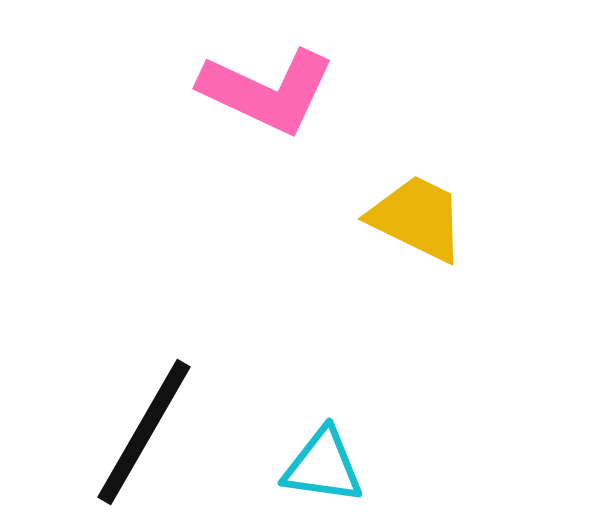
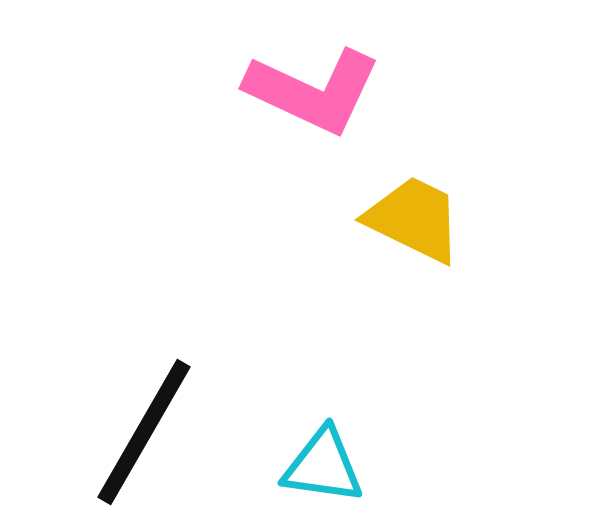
pink L-shape: moved 46 px right
yellow trapezoid: moved 3 px left, 1 px down
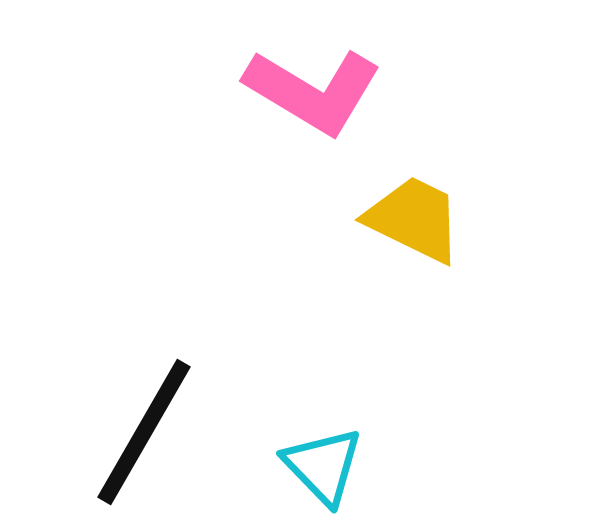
pink L-shape: rotated 6 degrees clockwise
cyan triangle: rotated 38 degrees clockwise
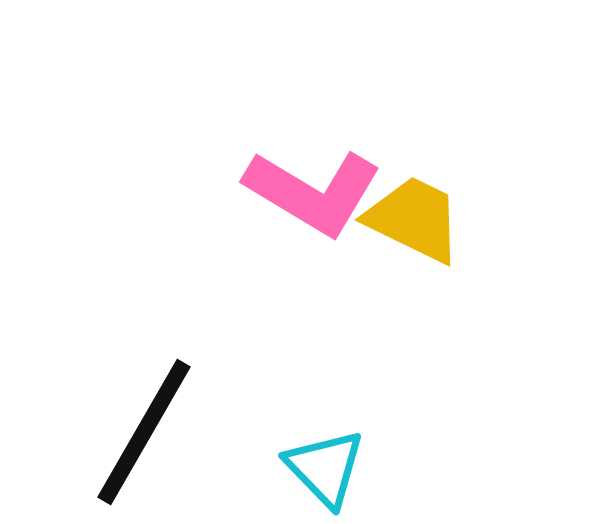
pink L-shape: moved 101 px down
cyan triangle: moved 2 px right, 2 px down
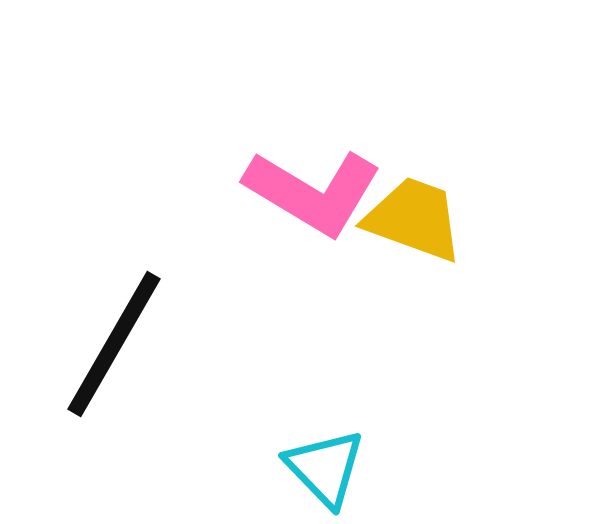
yellow trapezoid: rotated 6 degrees counterclockwise
black line: moved 30 px left, 88 px up
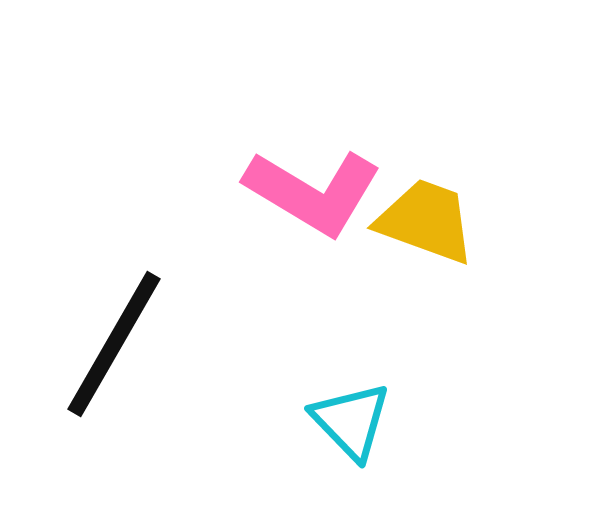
yellow trapezoid: moved 12 px right, 2 px down
cyan triangle: moved 26 px right, 47 px up
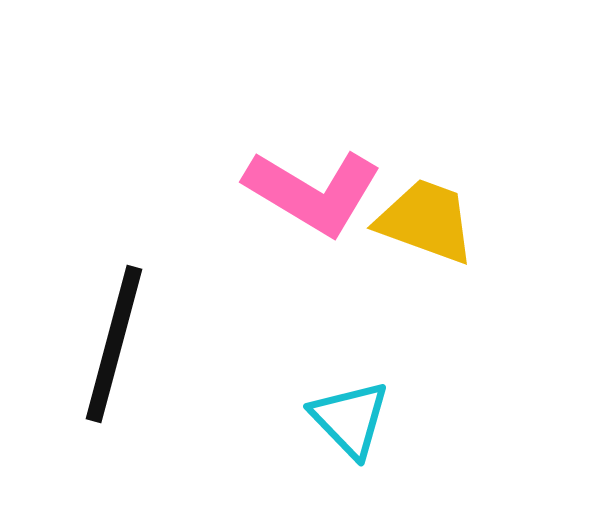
black line: rotated 15 degrees counterclockwise
cyan triangle: moved 1 px left, 2 px up
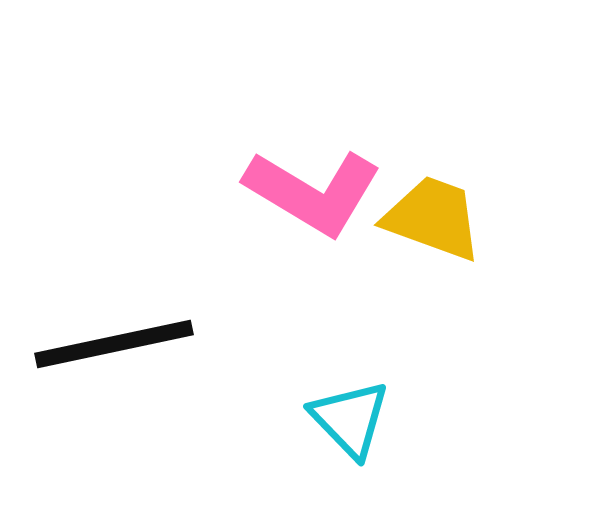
yellow trapezoid: moved 7 px right, 3 px up
black line: rotated 63 degrees clockwise
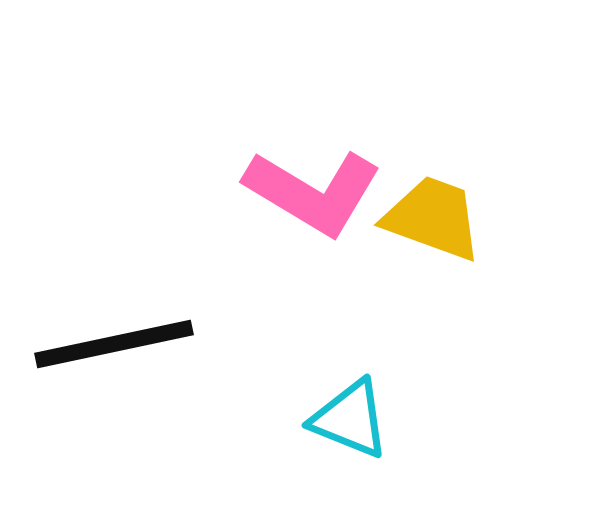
cyan triangle: rotated 24 degrees counterclockwise
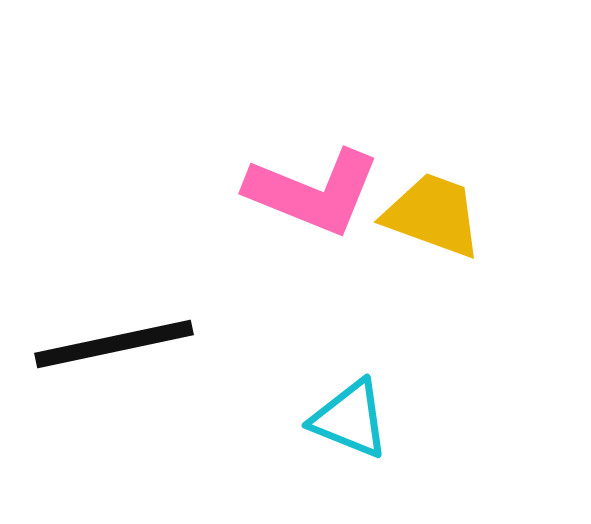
pink L-shape: rotated 9 degrees counterclockwise
yellow trapezoid: moved 3 px up
